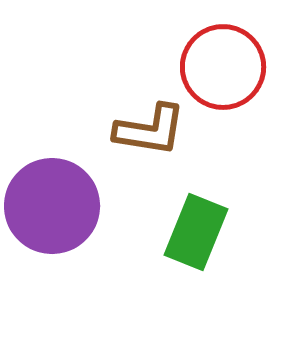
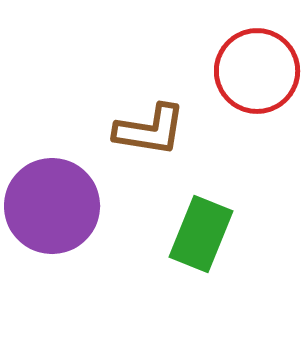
red circle: moved 34 px right, 4 px down
green rectangle: moved 5 px right, 2 px down
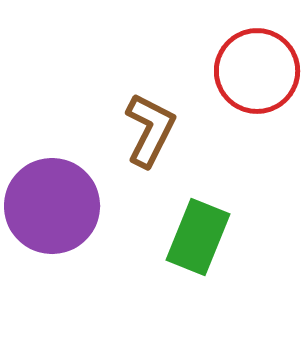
brown L-shape: rotated 72 degrees counterclockwise
green rectangle: moved 3 px left, 3 px down
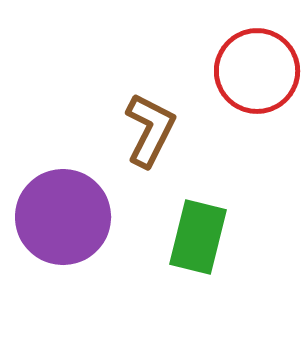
purple circle: moved 11 px right, 11 px down
green rectangle: rotated 8 degrees counterclockwise
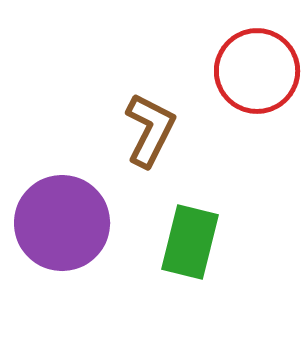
purple circle: moved 1 px left, 6 px down
green rectangle: moved 8 px left, 5 px down
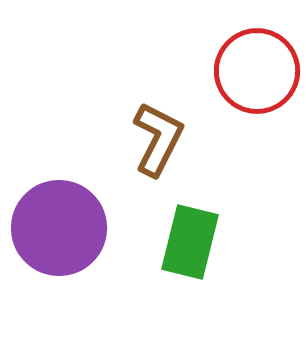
brown L-shape: moved 8 px right, 9 px down
purple circle: moved 3 px left, 5 px down
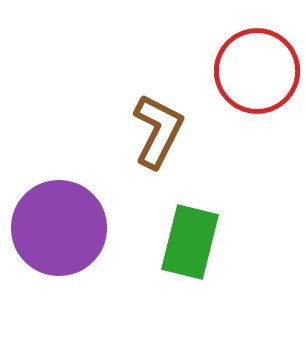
brown L-shape: moved 8 px up
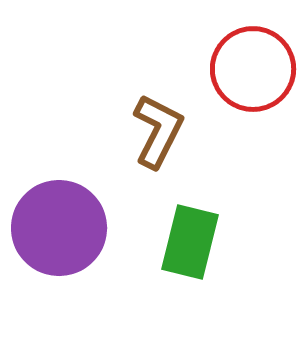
red circle: moved 4 px left, 2 px up
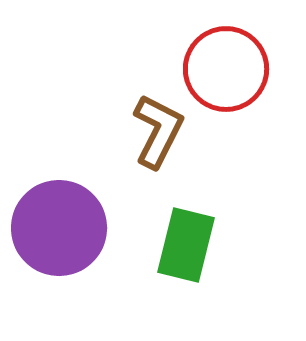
red circle: moved 27 px left
green rectangle: moved 4 px left, 3 px down
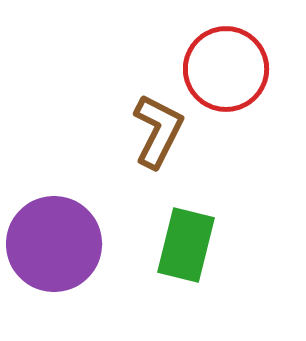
purple circle: moved 5 px left, 16 px down
